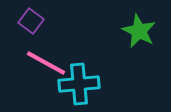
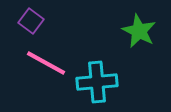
cyan cross: moved 18 px right, 2 px up
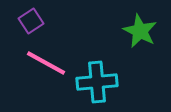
purple square: rotated 20 degrees clockwise
green star: moved 1 px right
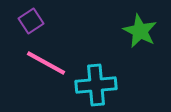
cyan cross: moved 1 px left, 3 px down
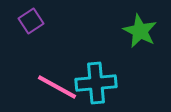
pink line: moved 11 px right, 24 px down
cyan cross: moved 2 px up
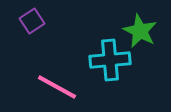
purple square: moved 1 px right
cyan cross: moved 14 px right, 23 px up
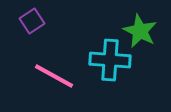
cyan cross: rotated 9 degrees clockwise
pink line: moved 3 px left, 11 px up
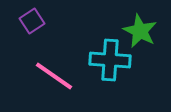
pink line: rotated 6 degrees clockwise
